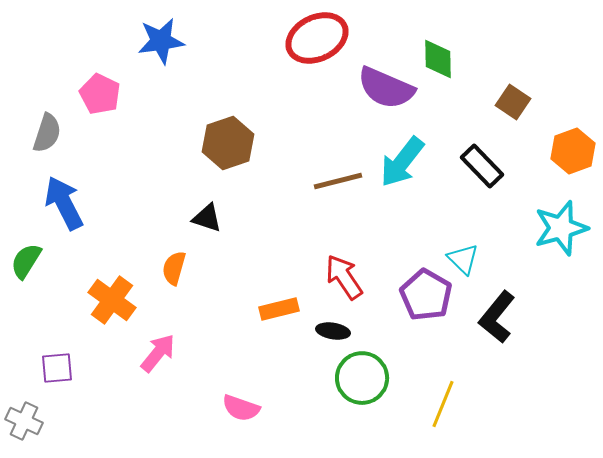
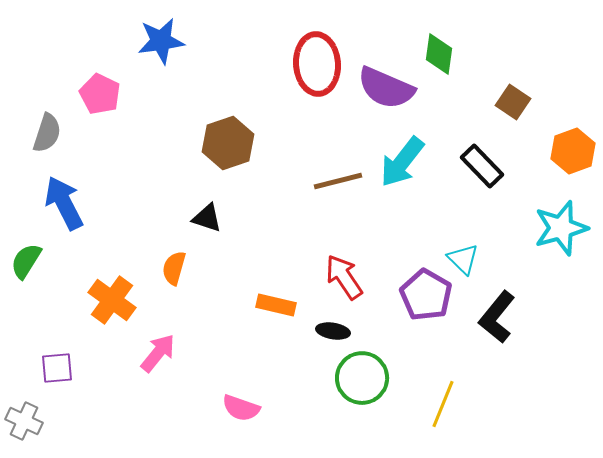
red ellipse: moved 26 px down; rotated 68 degrees counterclockwise
green diamond: moved 1 px right, 5 px up; rotated 9 degrees clockwise
orange rectangle: moved 3 px left, 4 px up; rotated 27 degrees clockwise
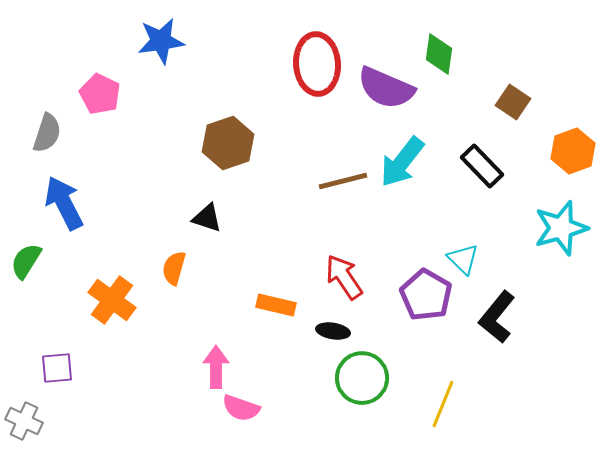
brown line: moved 5 px right
pink arrow: moved 58 px right, 14 px down; rotated 39 degrees counterclockwise
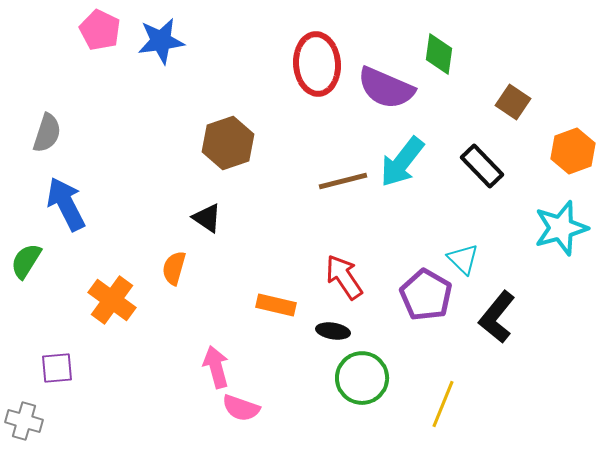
pink pentagon: moved 64 px up
blue arrow: moved 2 px right, 1 px down
black triangle: rotated 16 degrees clockwise
pink arrow: rotated 15 degrees counterclockwise
gray cross: rotated 9 degrees counterclockwise
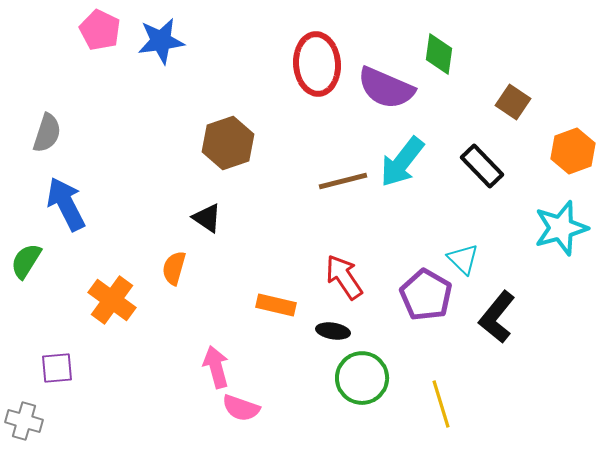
yellow line: moved 2 px left; rotated 39 degrees counterclockwise
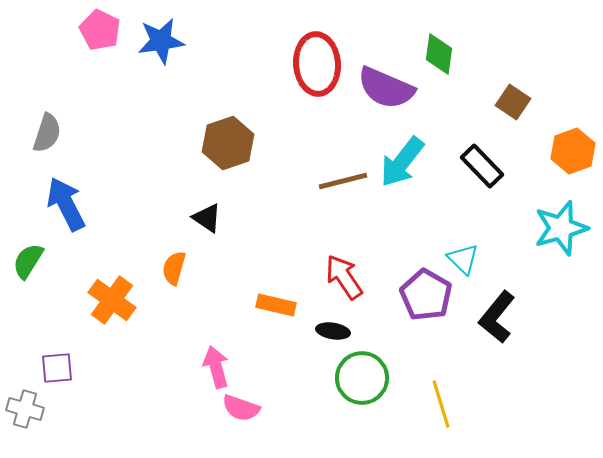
green semicircle: moved 2 px right
gray cross: moved 1 px right, 12 px up
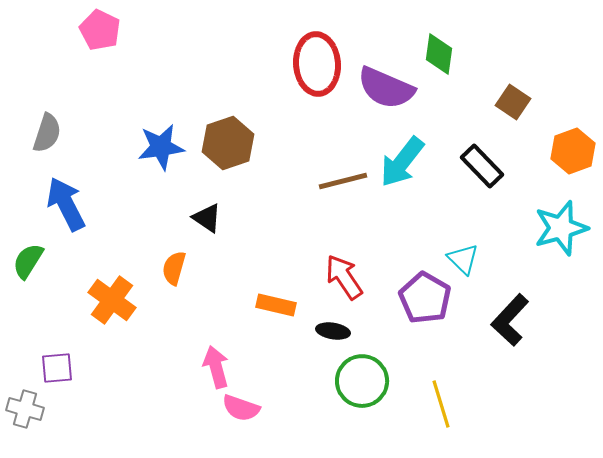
blue star: moved 106 px down
purple pentagon: moved 1 px left, 3 px down
black L-shape: moved 13 px right, 3 px down; rotated 4 degrees clockwise
green circle: moved 3 px down
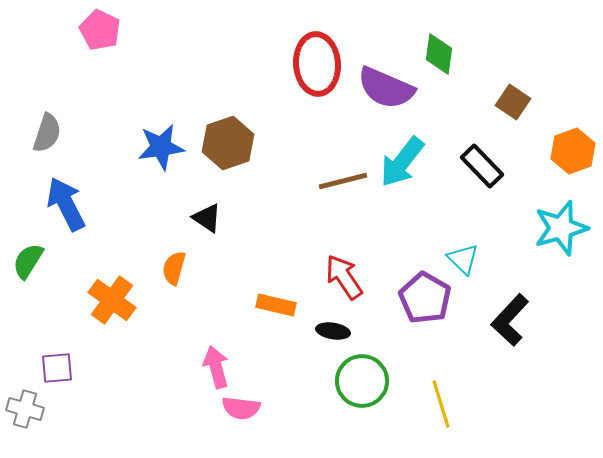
pink semicircle: rotated 12 degrees counterclockwise
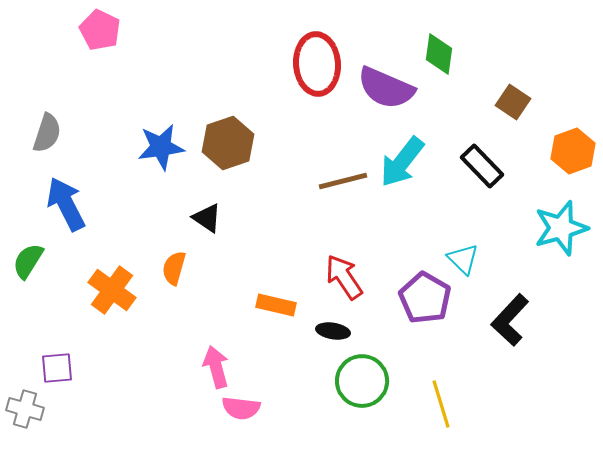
orange cross: moved 10 px up
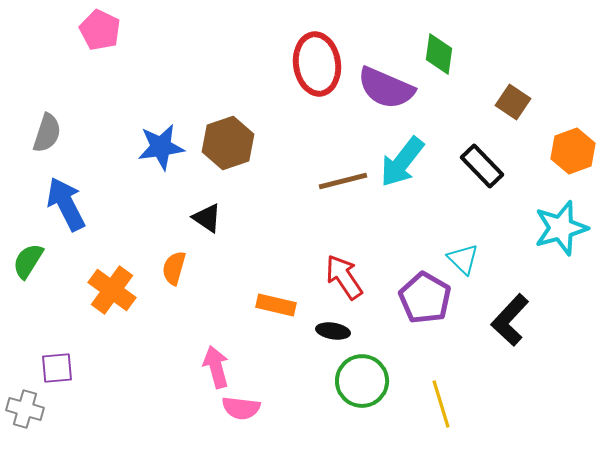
red ellipse: rotated 4 degrees counterclockwise
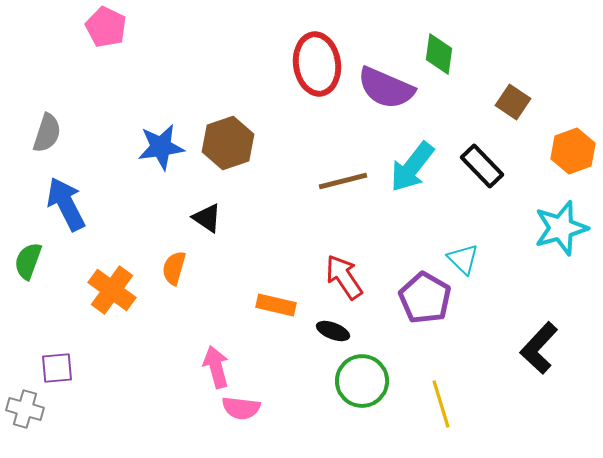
pink pentagon: moved 6 px right, 3 px up
cyan arrow: moved 10 px right, 5 px down
green semicircle: rotated 12 degrees counterclockwise
black L-shape: moved 29 px right, 28 px down
black ellipse: rotated 12 degrees clockwise
